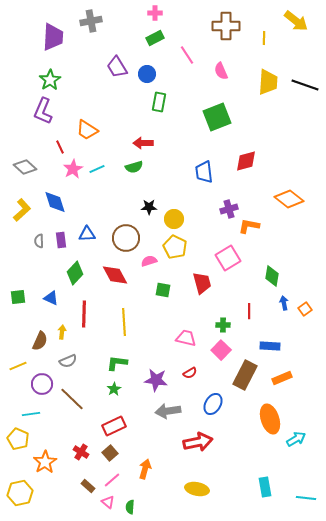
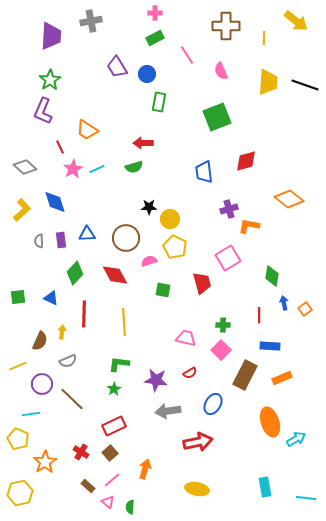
purple trapezoid at (53, 37): moved 2 px left, 1 px up
yellow circle at (174, 219): moved 4 px left
red line at (249, 311): moved 10 px right, 4 px down
green L-shape at (117, 363): moved 2 px right, 1 px down
orange ellipse at (270, 419): moved 3 px down
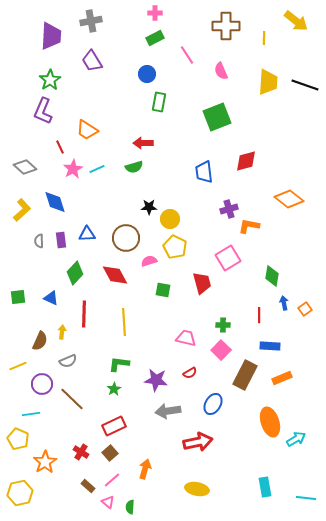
purple trapezoid at (117, 67): moved 25 px left, 6 px up
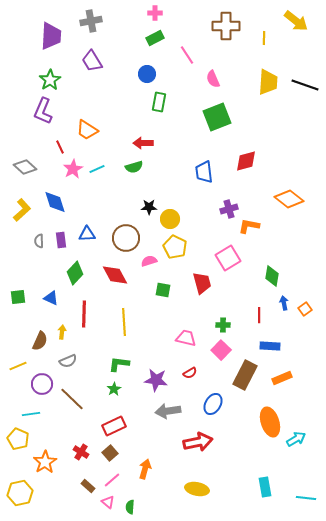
pink semicircle at (221, 71): moved 8 px left, 8 px down
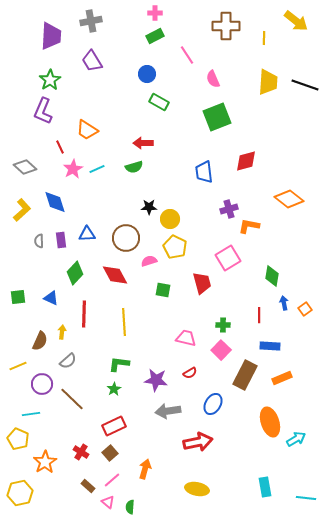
green rectangle at (155, 38): moved 2 px up
green rectangle at (159, 102): rotated 72 degrees counterclockwise
gray semicircle at (68, 361): rotated 18 degrees counterclockwise
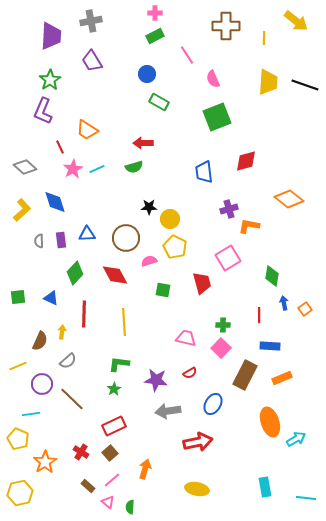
pink square at (221, 350): moved 2 px up
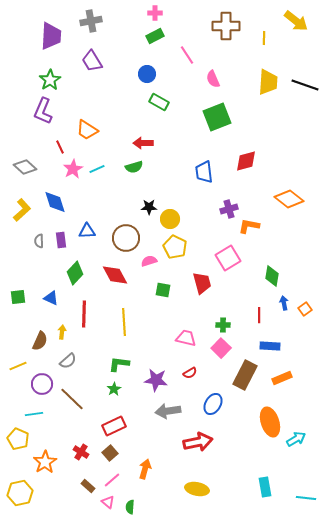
blue triangle at (87, 234): moved 3 px up
cyan line at (31, 414): moved 3 px right
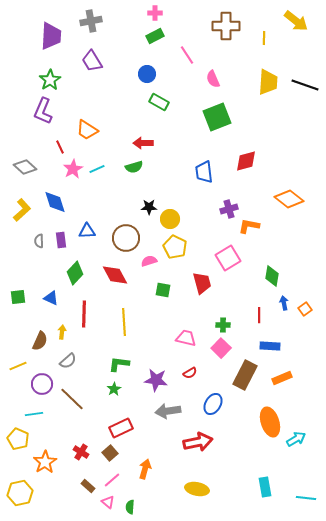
red rectangle at (114, 426): moved 7 px right, 2 px down
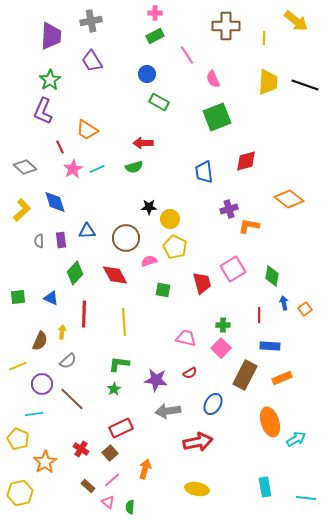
pink square at (228, 258): moved 5 px right, 11 px down
red cross at (81, 452): moved 3 px up
